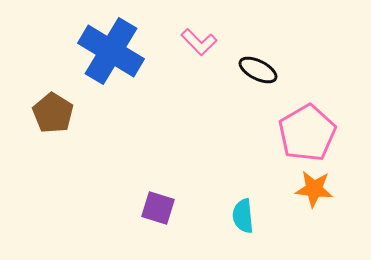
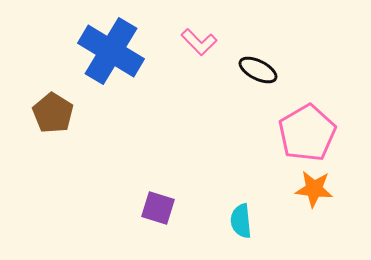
cyan semicircle: moved 2 px left, 5 px down
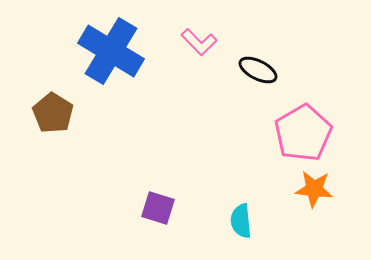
pink pentagon: moved 4 px left
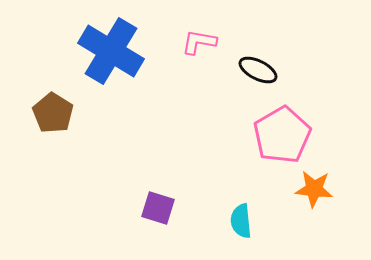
pink L-shape: rotated 144 degrees clockwise
pink pentagon: moved 21 px left, 2 px down
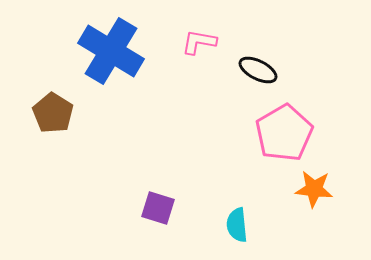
pink pentagon: moved 2 px right, 2 px up
cyan semicircle: moved 4 px left, 4 px down
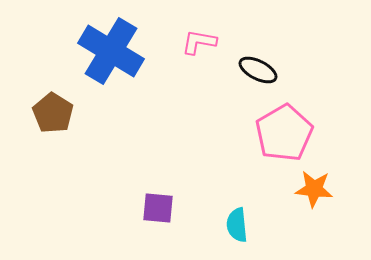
purple square: rotated 12 degrees counterclockwise
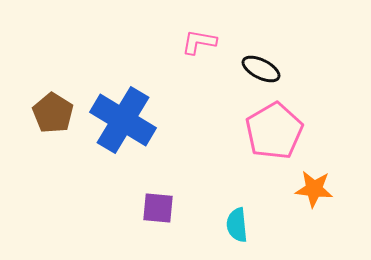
blue cross: moved 12 px right, 69 px down
black ellipse: moved 3 px right, 1 px up
pink pentagon: moved 10 px left, 2 px up
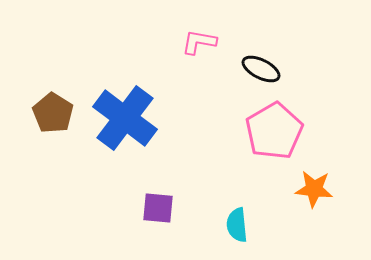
blue cross: moved 2 px right, 2 px up; rotated 6 degrees clockwise
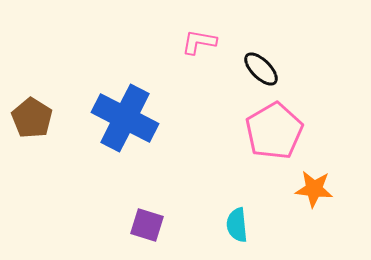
black ellipse: rotated 18 degrees clockwise
brown pentagon: moved 21 px left, 5 px down
blue cross: rotated 10 degrees counterclockwise
purple square: moved 11 px left, 17 px down; rotated 12 degrees clockwise
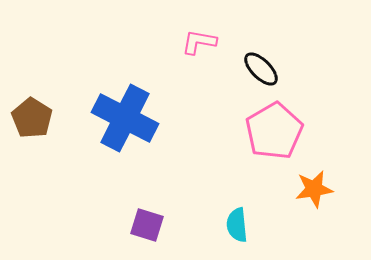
orange star: rotated 15 degrees counterclockwise
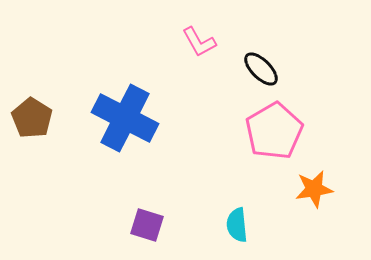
pink L-shape: rotated 129 degrees counterclockwise
